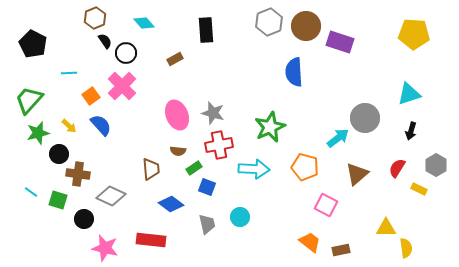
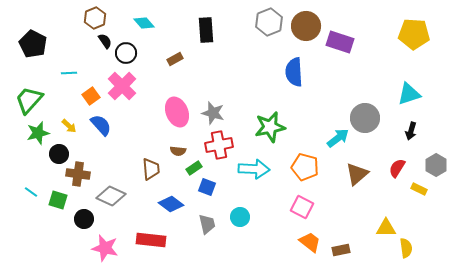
pink ellipse at (177, 115): moved 3 px up
green star at (270, 127): rotated 12 degrees clockwise
pink square at (326, 205): moved 24 px left, 2 px down
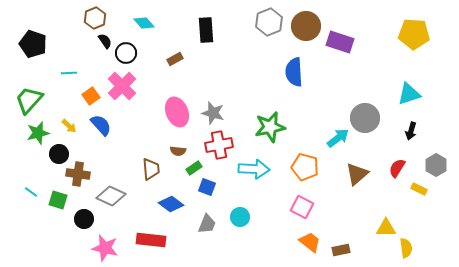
black pentagon at (33, 44): rotated 8 degrees counterclockwise
gray trapezoid at (207, 224): rotated 35 degrees clockwise
